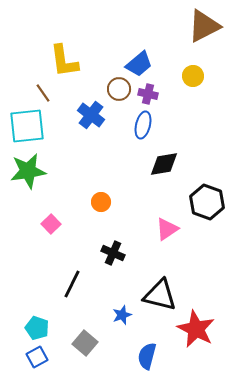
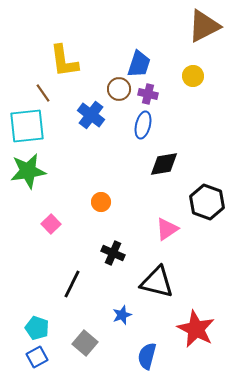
blue trapezoid: rotated 32 degrees counterclockwise
black triangle: moved 3 px left, 13 px up
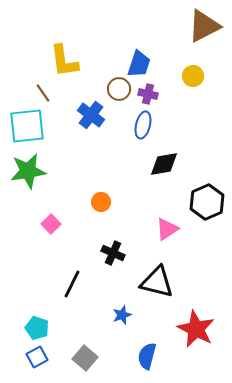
black hexagon: rotated 16 degrees clockwise
gray square: moved 15 px down
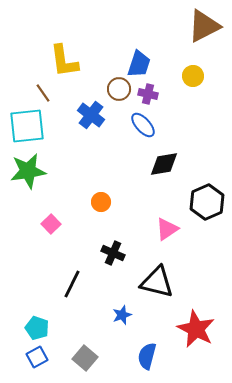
blue ellipse: rotated 56 degrees counterclockwise
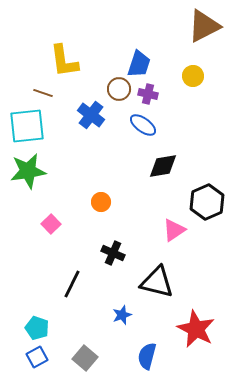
brown line: rotated 36 degrees counterclockwise
blue ellipse: rotated 12 degrees counterclockwise
black diamond: moved 1 px left, 2 px down
pink triangle: moved 7 px right, 1 px down
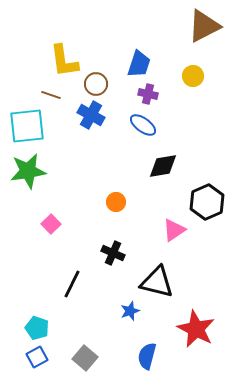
brown circle: moved 23 px left, 5 px up
brown line: moved 8 px right, 2 px down
blue cross: rotated 8 degrees counterclockwise
orange circle: moved 15 px right
blue star: moved 8 px right, 4 px up
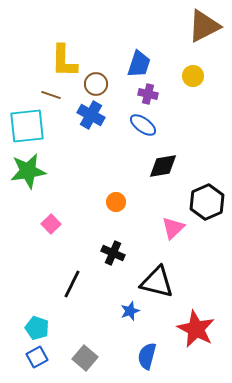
yellow L-shape: rotated 9 degrees clockwise
pink triangle: moved 1 px left, 2 px up; rotated 10 degrees counterclockwise
